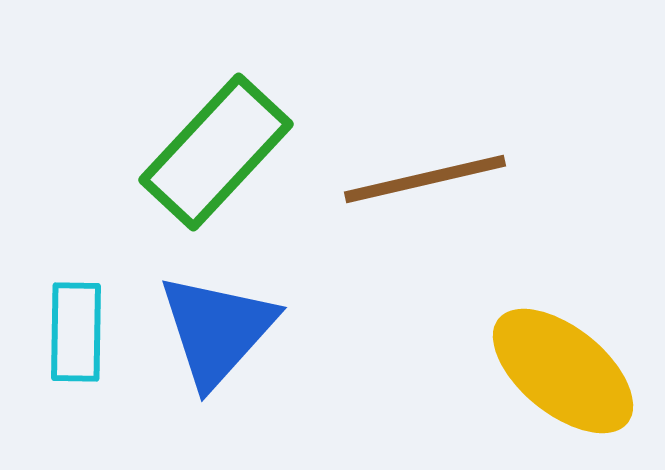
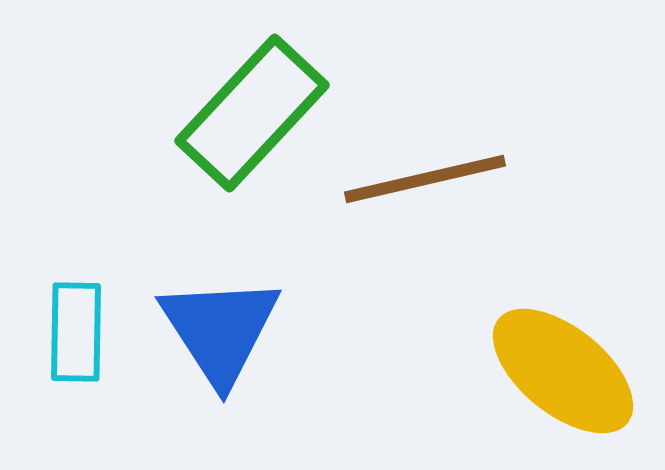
green rectangle: moved 36 px right, 39 px up
blue triangle: moved 3 px right; rotated 15 degrees counterclockwise
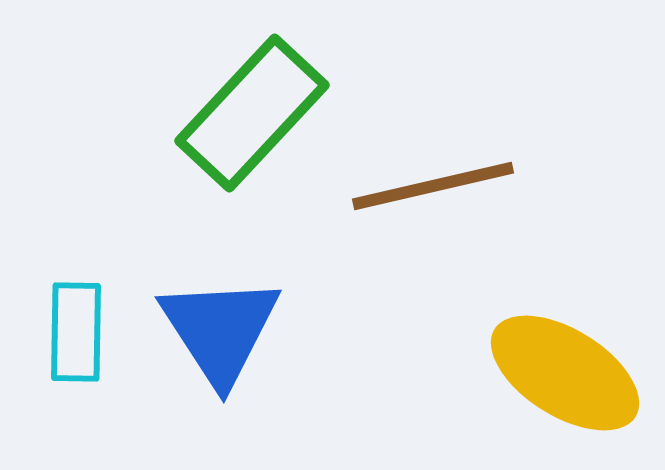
brown line: moved 8 px right, 7 px down
yellow ellipse: moved 2 px right, 2 px down; rotated 7 degrees counterclockwise
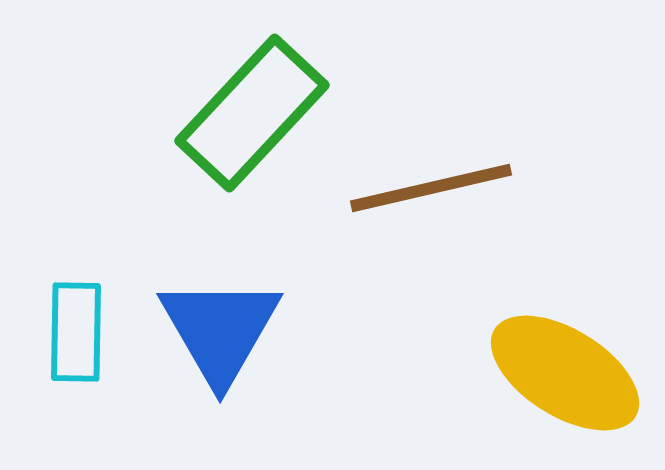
brown line: moved 2 px left, 2 px down
blue triangle: rotated 3 degrees clockwise
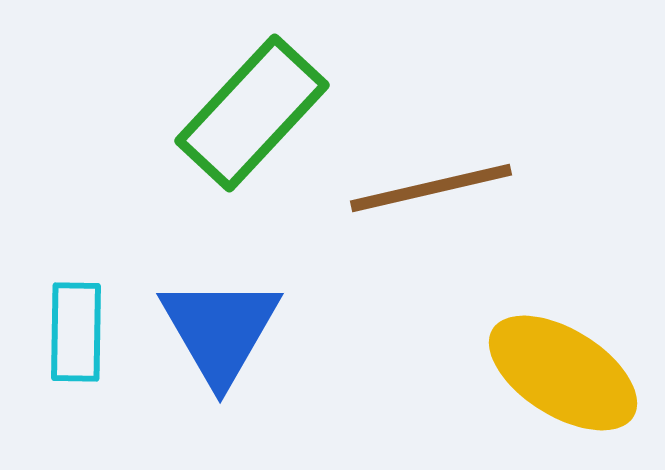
yellow ellipse: moved 2 px left
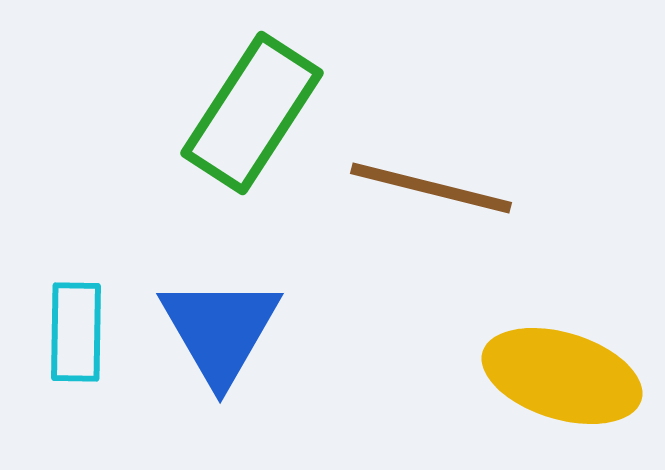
green rectangle: rotated 10 degrees counterclockwise
brown line: rotated 27 degrees clockwise
yellow ellipse: moved 1 px left, 3 px down; rotated 15 degrees counterclockwise
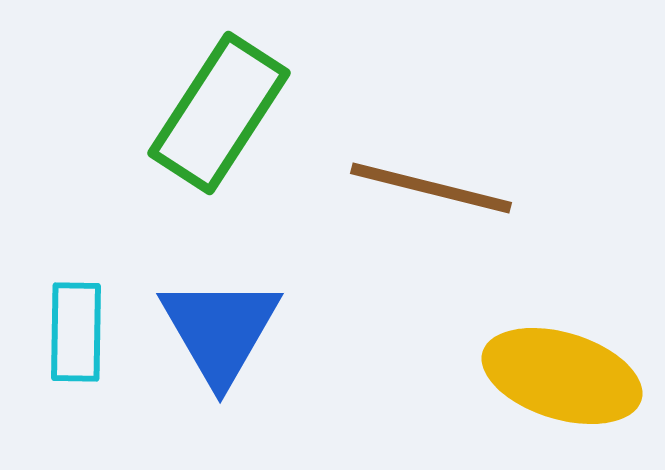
green rectangle: moved 33 px left
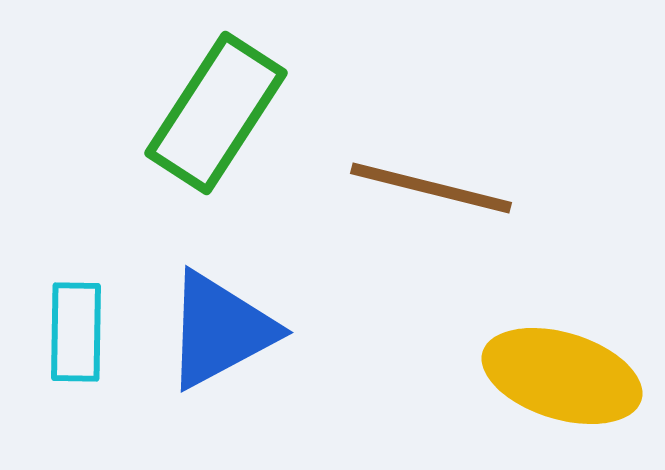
green rectangle: moved 3 px left
blue triangle: rotated 32 degrees clockwise
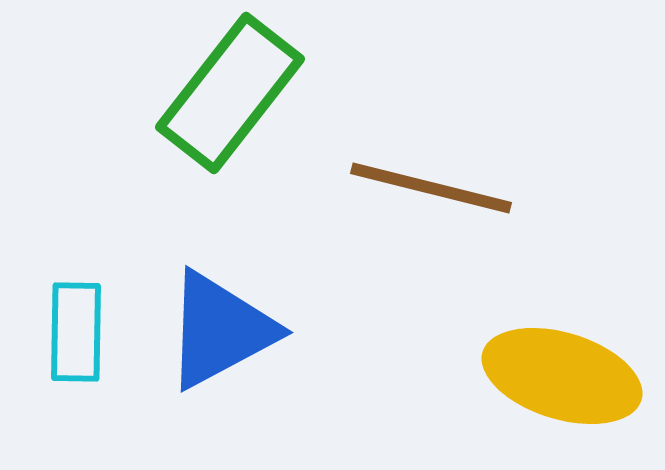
green rectangle: moved 14 px right, 20 px up; rotated 5 degrees clockwise
